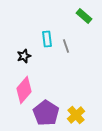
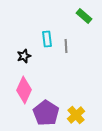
gray line: rotated 16 degrees clockwise
pink diamond: rotated 16 degrees counterclockwise
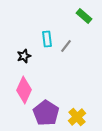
gray line: rotated 40 degrees clockwise
yellow cross: moved 1 px right, 2 px down
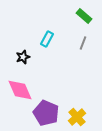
cyan rectangle: rotated 35 degrees clockwise
gray line: moved 17 px right, 3 px up; rotated 16 degrees counterclockwise
black star: moved 1 px left, 1 px down
pink diamond: moved 4 px left; rotated 48 degrees counterclockwise
purple pentagon: rotated 10 degrees counterclockwise
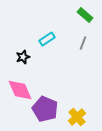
green rectangle: moved 1 px right, 1 px up
cyan rectangle: rotated 28 degrees clockwise
purple pentagon: moved 1 px left, 4 px up
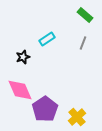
purple pentagon: rotated 15 degrees clockwise
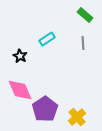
gray line: rotated 24 degrees counterclockwise
black star: moved 3 px left, 1 px up; rotated 24 degrees counterclockwise
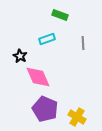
green rectangle: moved 25 px left; rotated 21 degrees counterclockwise
cyan rectangle: rotated 14 degrees clockwise
pink diamond: moved 18 px right, 13 px up
purple pentagon: rotated 15 degrees counterclockwise
yellow cross: rotated 18 degrees counterclockwise
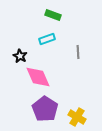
green rectangle: moved 7 px left
gray line: moved 5 px left, 9 px down
purple pentagon: rotated 10 degrees clockwise
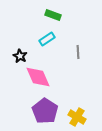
cyan rectangle: rotated 14 degrees counterclockwise
purple pentagon: moved 2 px down
